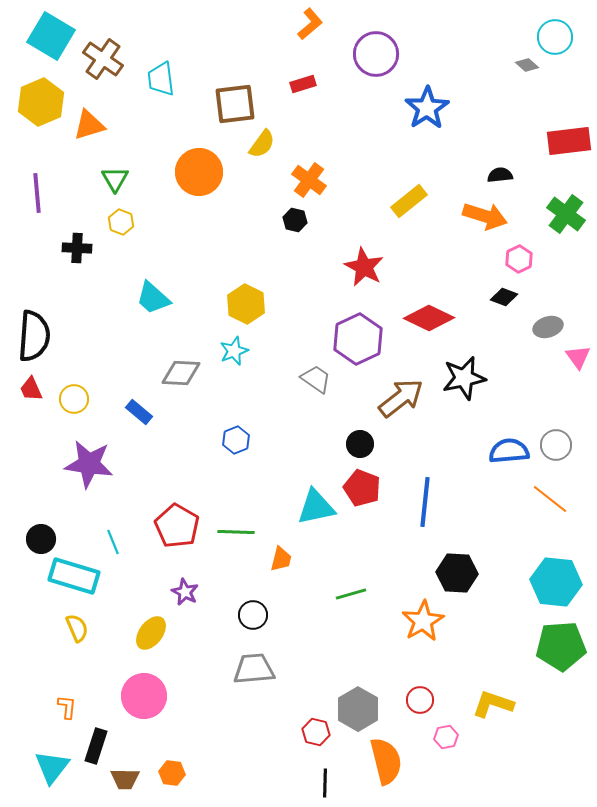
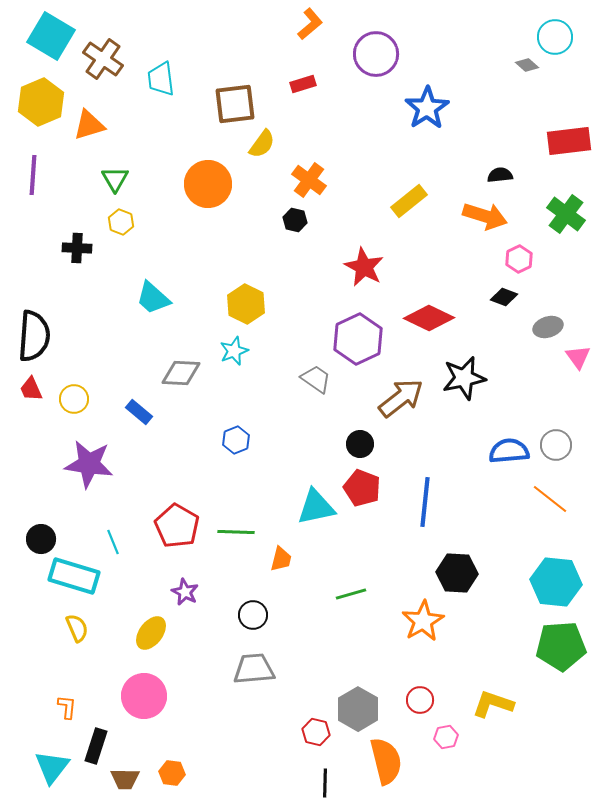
orange circle at (199, 172): moved 9 px right, 12 px down
purple line at (37, 193): moved 4 px left, 18 px up; rotated 9 degrees clockwise
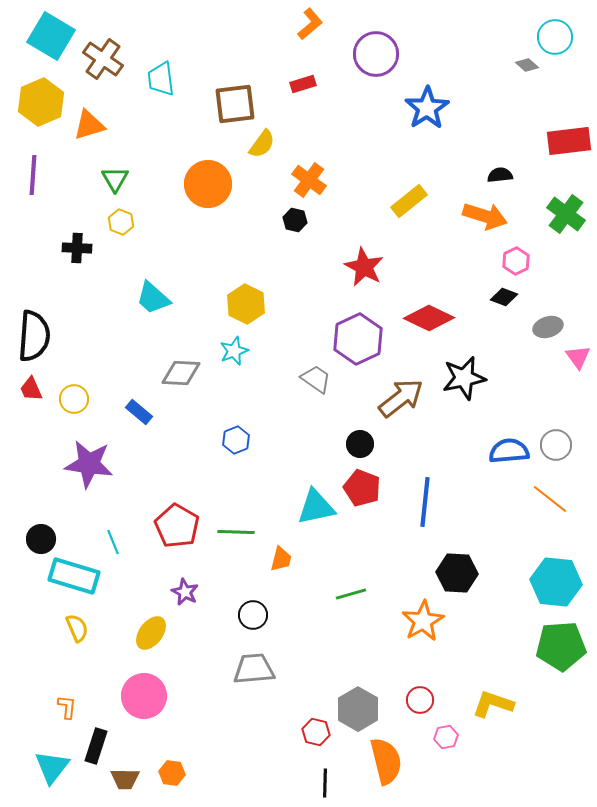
pink hexagon at (519, 259): moved 3 px left, 2 px down
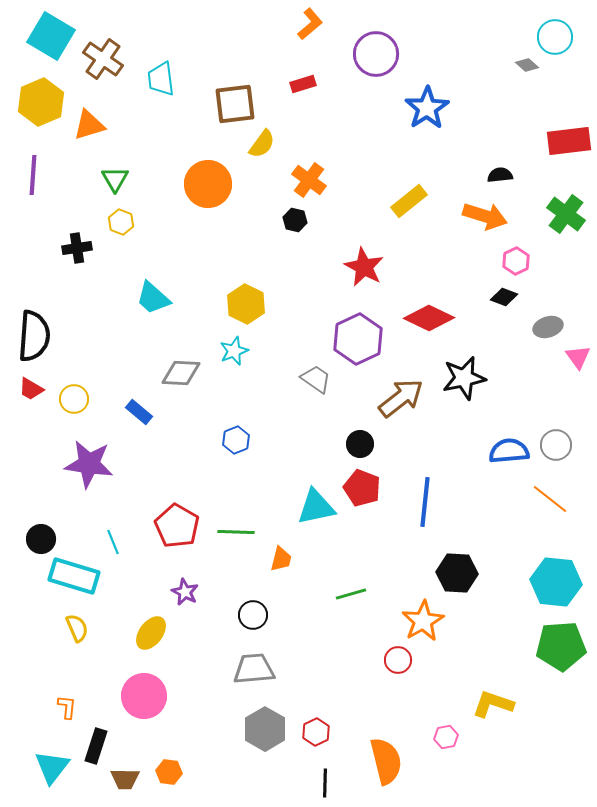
black cross at (77, 248): rotated 12 degrees counterclockwise
red trapezoid at (31, 389): rotated 36 degrees counterclockwise
red circle at (420, 700): moved 22 px left, 40 px up
gray hexagon at (358, 709): moved 93 px left, 20 px down
red hexagon at (316, 732): rotated 20 degrees clockwise
orange hexagon at (172, 773): moved 3 px left, 1 px up
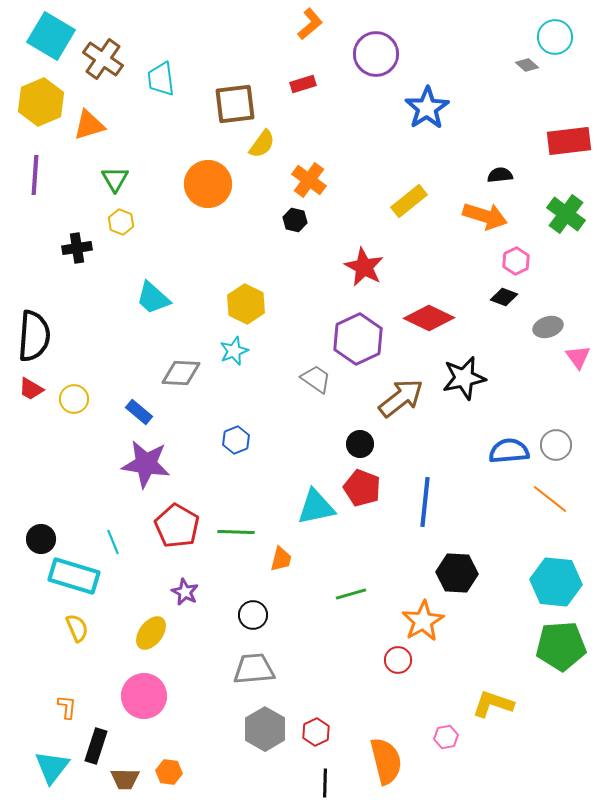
purple line at (33, 175): moved 2 px right
purple star at (89, 464): moved 57 px right
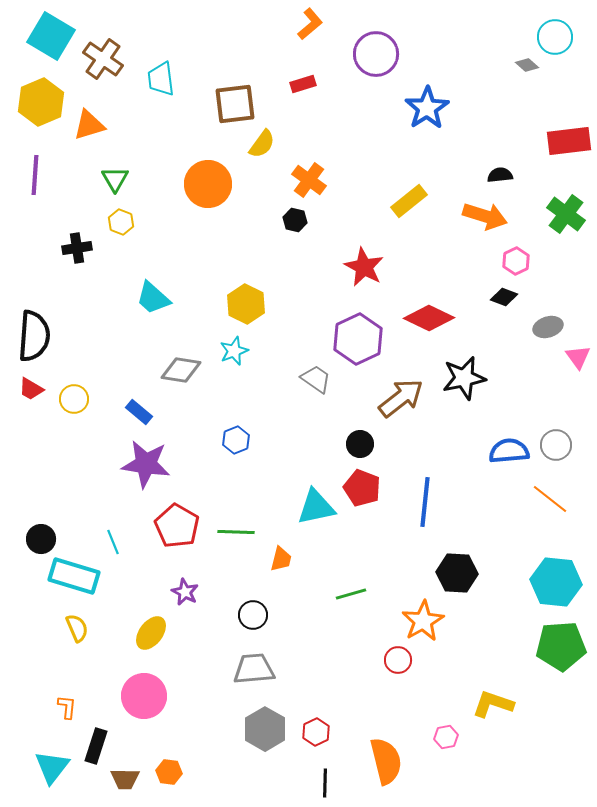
gray diamond at (181, 373): moved 3 px up; rotated 6 degrees clockwise
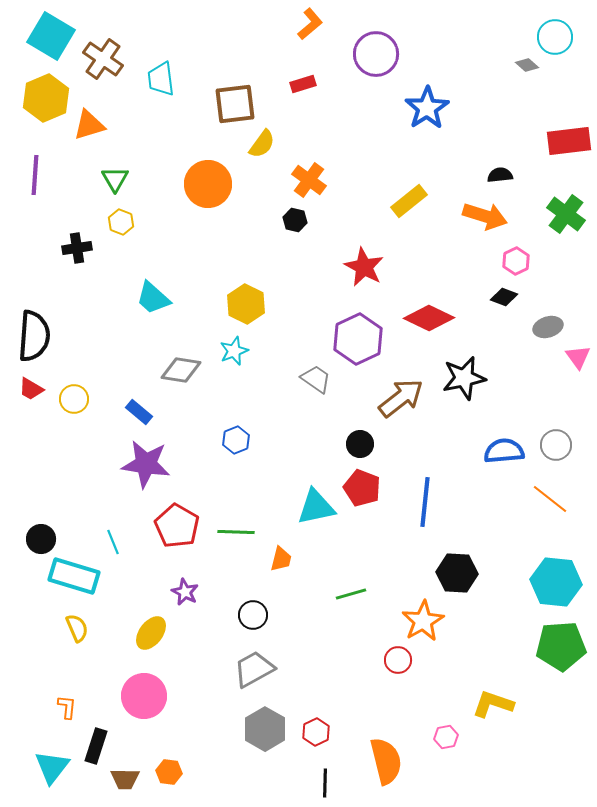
yellow hexagon at (41, 102): moved 5 px right, 4 px up
blue semicircle at (509, 451): moved 5 px left
gray trapezoid at (254, 669): rotated 24 degrees counterclockwise
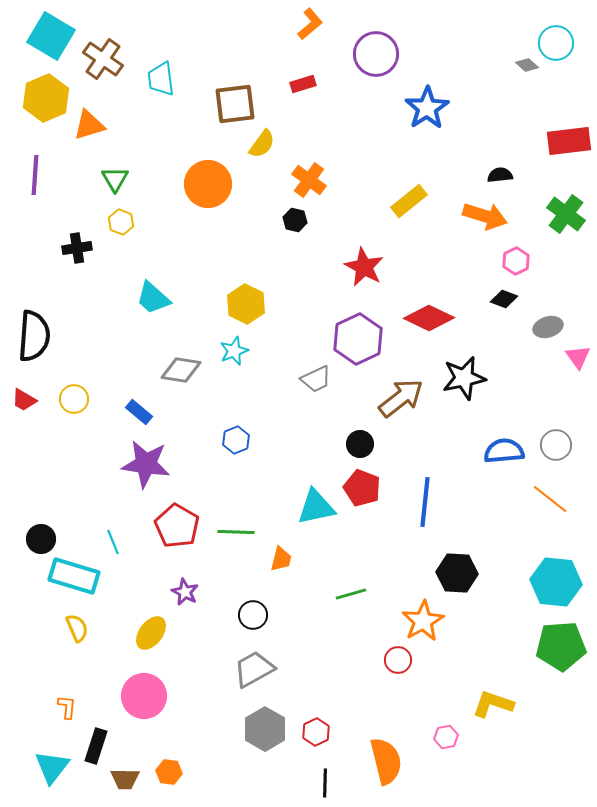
cyan circle at (555, 37): moved 1 px right, 6 px down
black diamond at (504, 297): moved 2 px down
gray trapezoid at (316, 379): rotated 120 degrees clockwise
red trapezoid at (31, 389): moved 7 px left, 11 px down
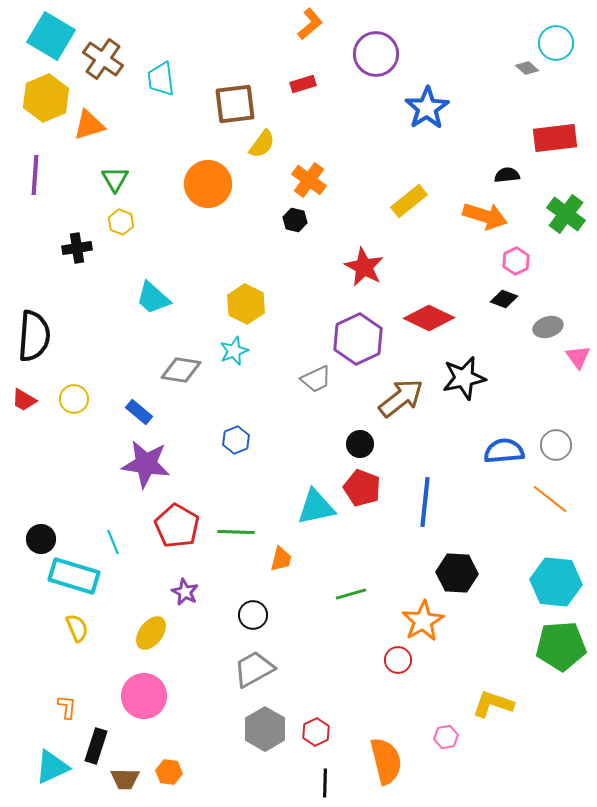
gray diamond at (527, 65): moved 3 px down
red rectangle at (569, 141): moved 14 px left, 3 px up
black semicircle at (500, 175): moved 7 px right
cyan triangle at (52, 767): rotated 27 degrees clockwise
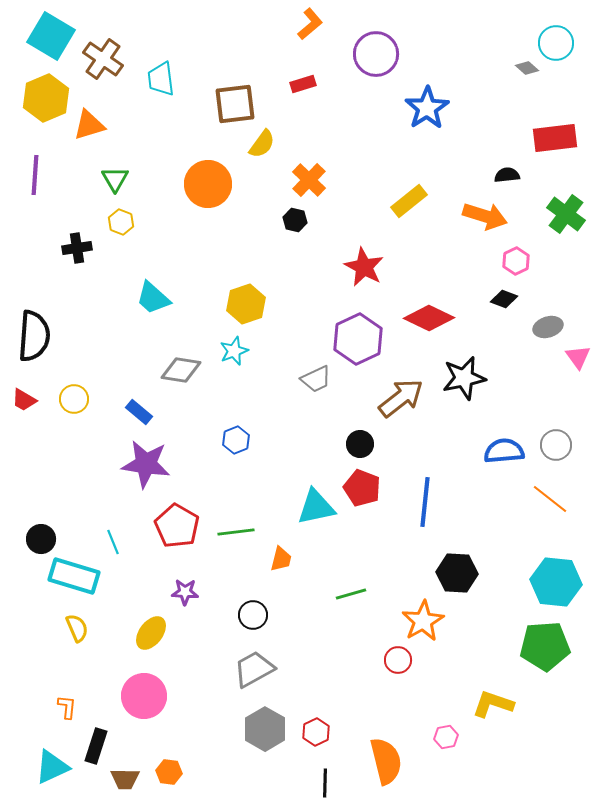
orange cross at (309, 180): rotated 8 degrees clockwise
yellow hexagon at (246, 304): rotated 15 degrees clockwise
green line at (236, 532): rotated 9 degrees counterclockwise
purple star at (185, 592): rotated 24 degrees counterclockwise
green pentagon at (561, 646): moved 16 px left
